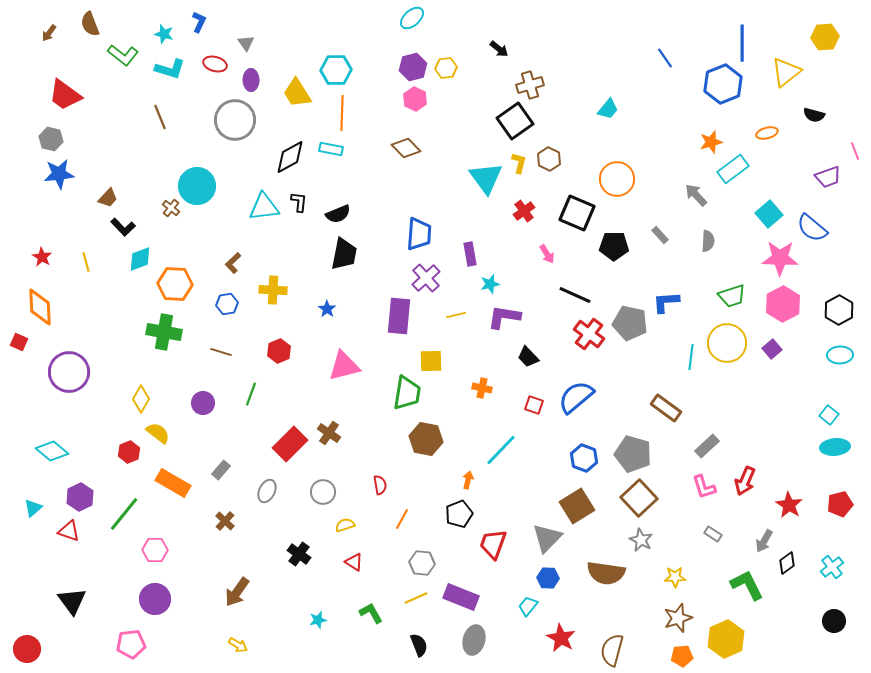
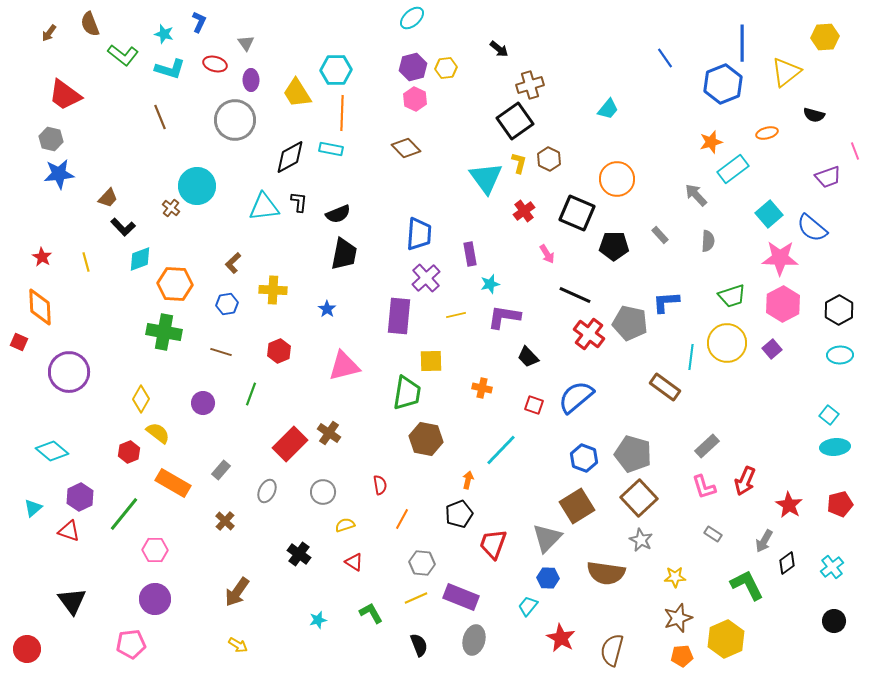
brown rectangle at (666, 408): moved 1 px left, 21 px up
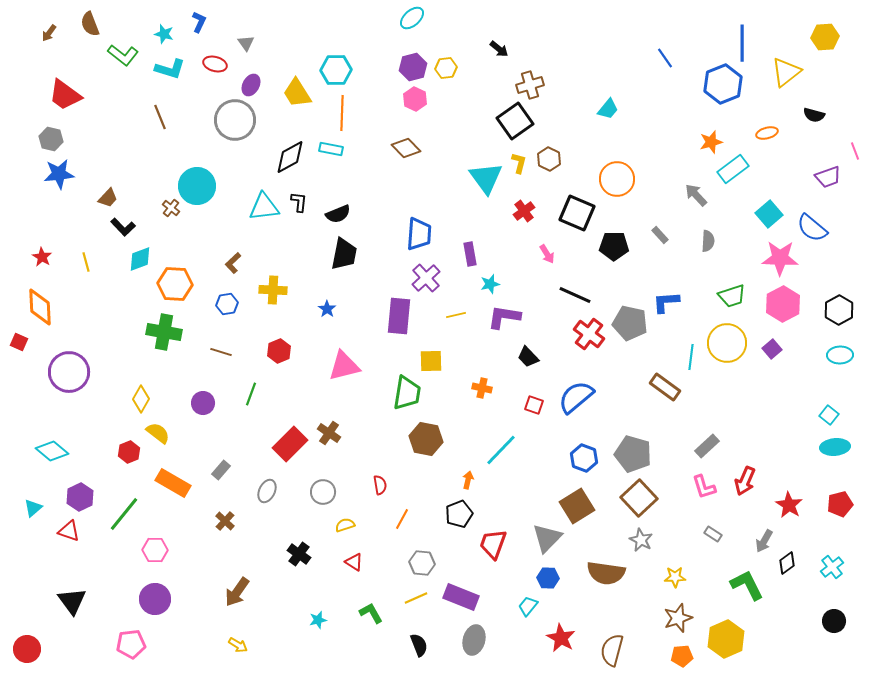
purple ellipse at (251, 80): moved 5 px down; rotated 30 degrees clockwise
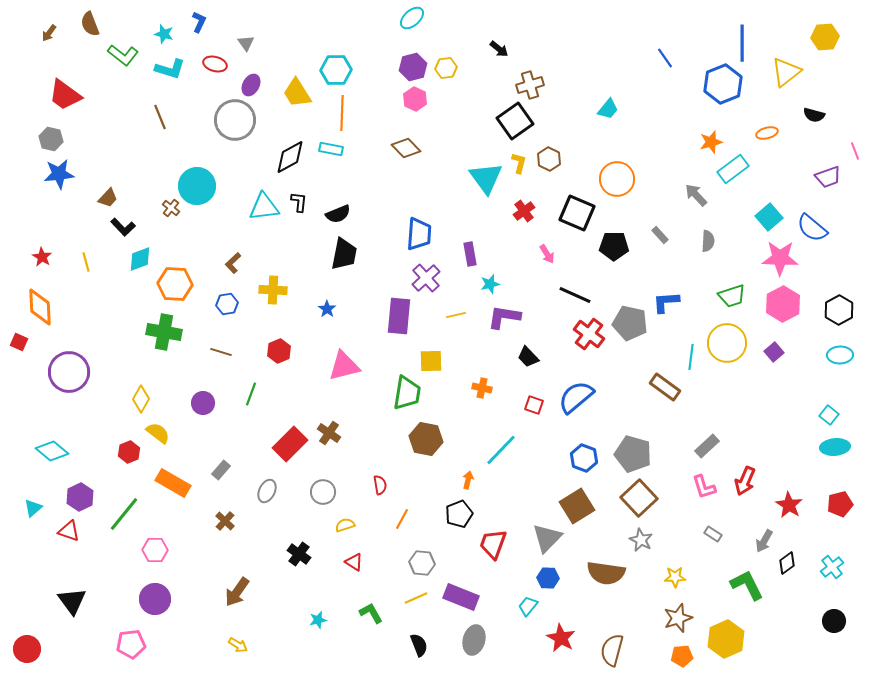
cyan square at (769, 214): moved 3 px down
purple square at (772, 349): moved 2 px right, 3 px down
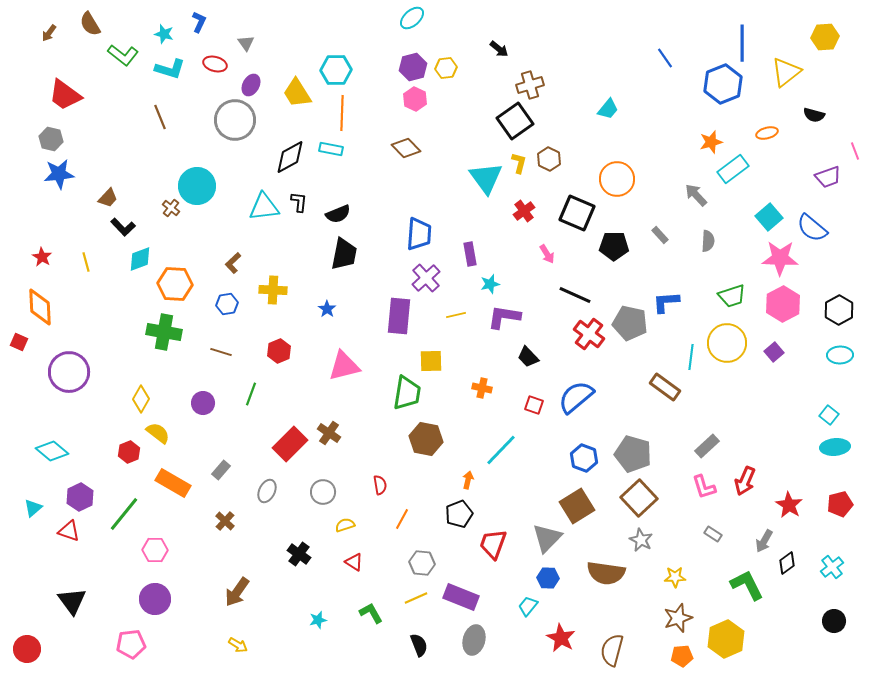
brown semicircle at (90, 24): rotated 10 degrees counterclockwise
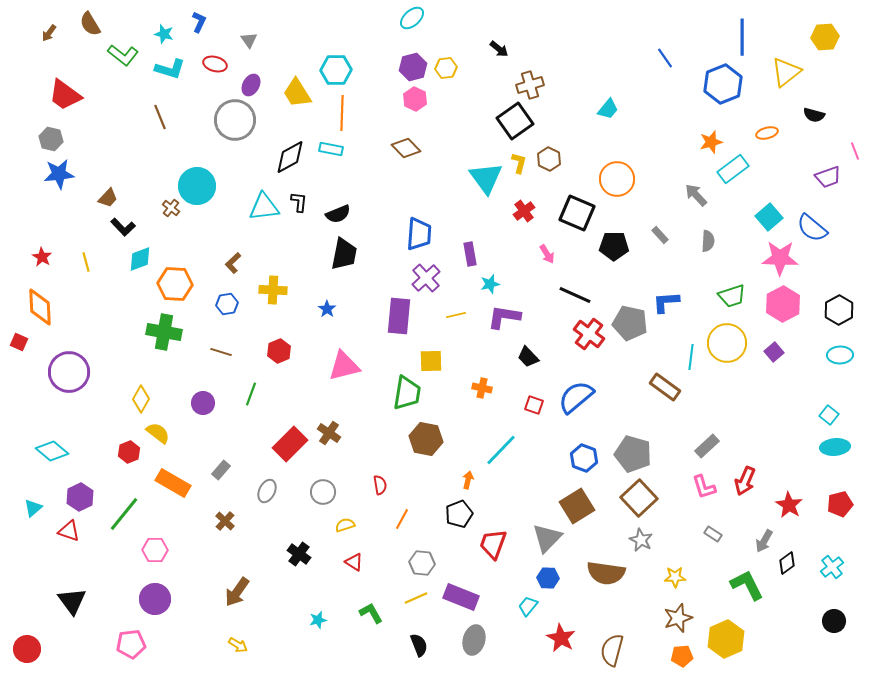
gray triangle at (246, 43): moved 3 px right, 3 px up
blue line at (742, 43): moved 6 px up
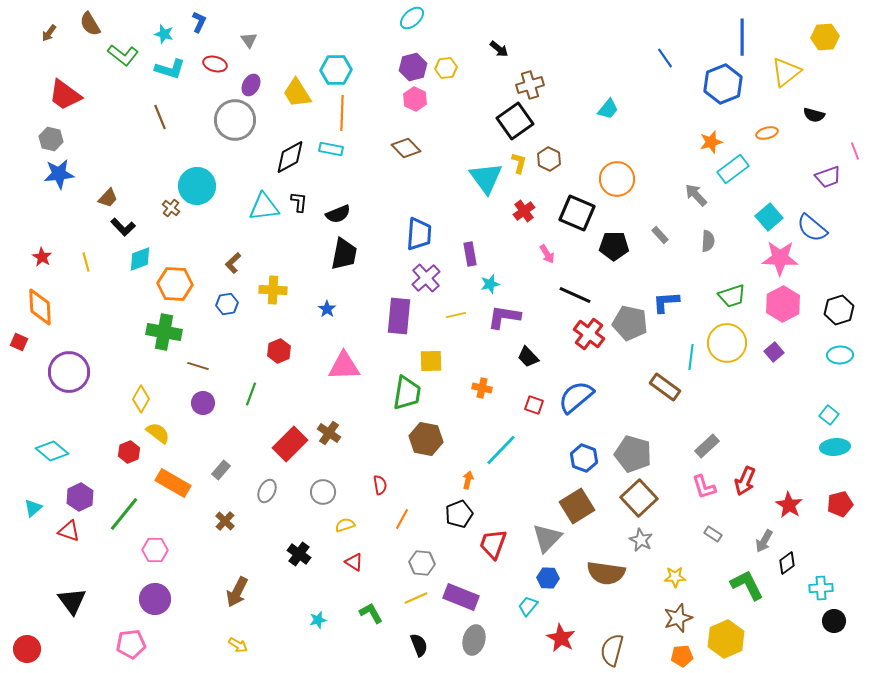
black hexagon at (839, 310): rotated 12 degrees clockwise
brown line at (221, 352): moved 23 px left, 14 px down
pink triangle at (344, 366): rotated 12 degrees clockwise
cyan cross at (832, 567): moved 11 px left, 21 px down; rotated 35 degrees clockwise
brown arrow at (237, 592): rotated 8 degrees counterclockwise
